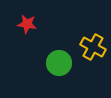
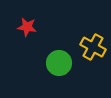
red star: moved 3 px down
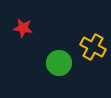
red star: moved 4 px left, 1 px down
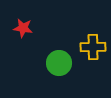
yellow cross: rotated 30 degrees counterclockwise
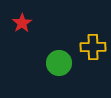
red star: moved 1 px left, 5 px up; rotated 30 degrees clockwise
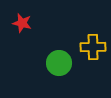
red star: rotated 24 degrees counterclockwise
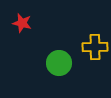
yellow cross: moved 2 px right
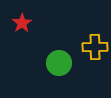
red star: rotated 24 degrees clockwise
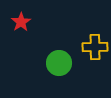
red star: moved 1 px left, 1 px up
